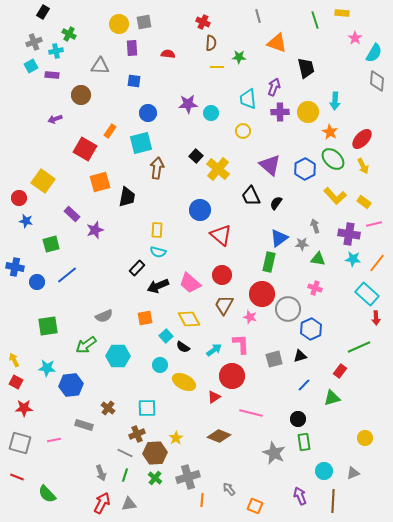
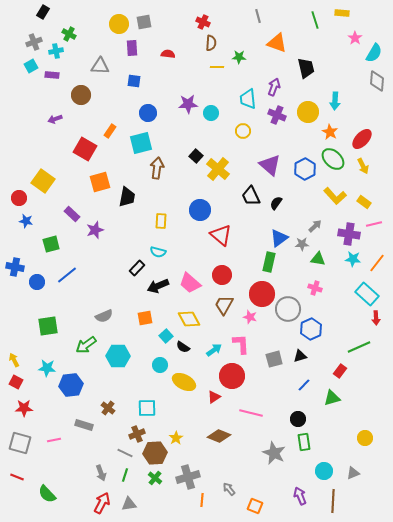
purple cross at (280, 112): moved 3 px left, 3 px down; rotated 24 degrees clockwise
gray arrow at (315, 226): rotated 64 degrees clockwise
yellow rectangle at (157, 230): moved 4 px right, 9 px up
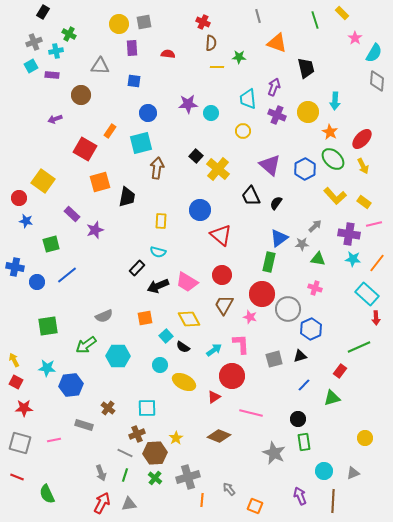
yellow rectangle at (342, 13): rotated 40 degrees clockwise
pink trapezoid at (190, 283): moved 3 px left, 1 px up; rotated 10 degrees counterclockwise
green semicircle at (47, 494): rotated 18 degrees clockwise
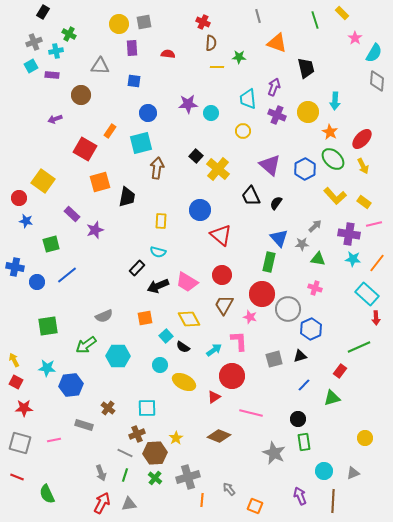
blue triangle at (279, 238): rotated 36 degrees counterclockwise
pink L-shape at (241, 344): moved 2 px left, 3 px up
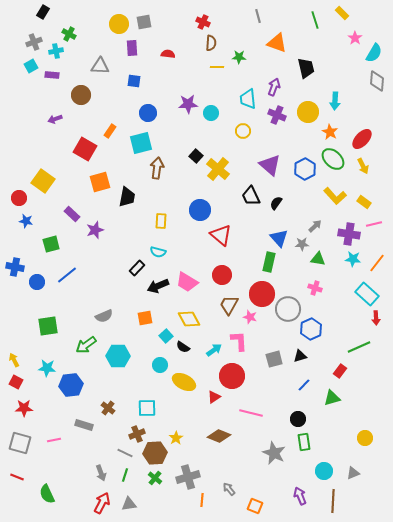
brown trapezoid at (224, 305): moved 5 px right
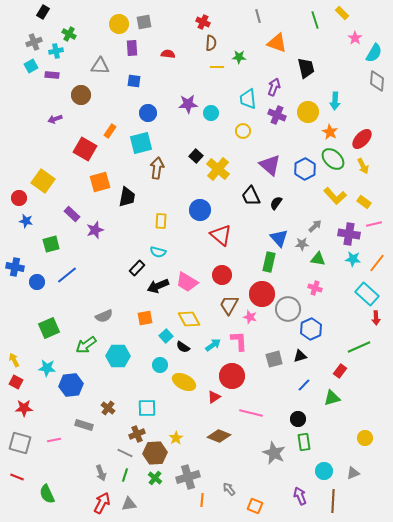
green square at (48, 326): moved 1 px right, 2 px down; rotated 15 degrees counterclockwise
cyan arrow at (214, 350): moved 1 px left, 5 px up
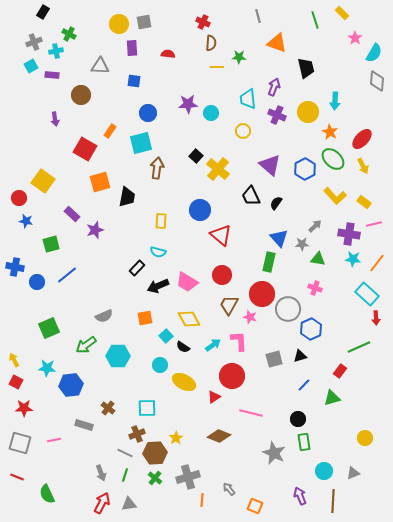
purple arrow at (55, 119): rotated 80 degrees counterclockwise
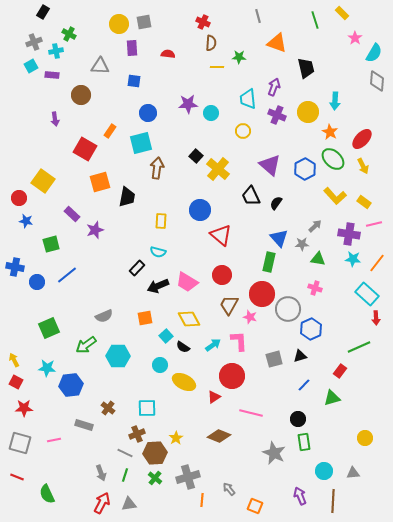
gray triangle at (353, 473): rotated 16 degrees clockwise
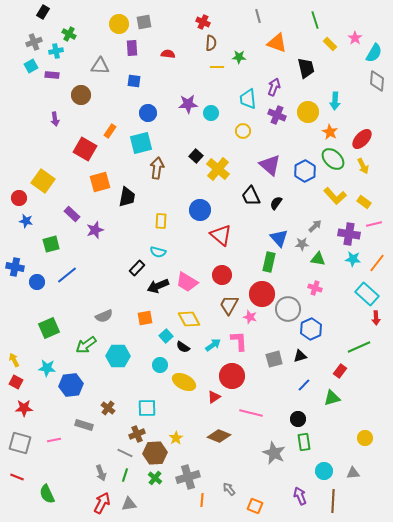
yellow rectangle at (342, 13): moved 12 px left, 31 px down
blue hexagon at (305, 169): moved 2 px down
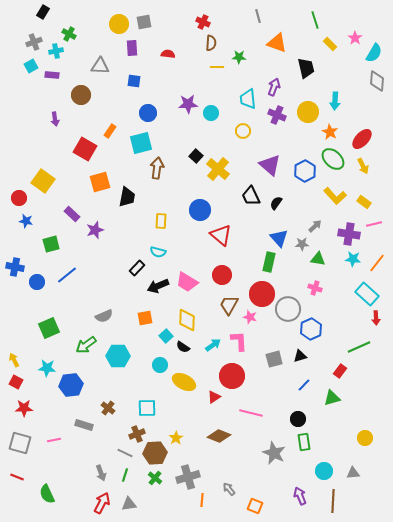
yellow diamond at (189, 319): moved 2 px left, 1 px down; rotated 30 degrees clockwise
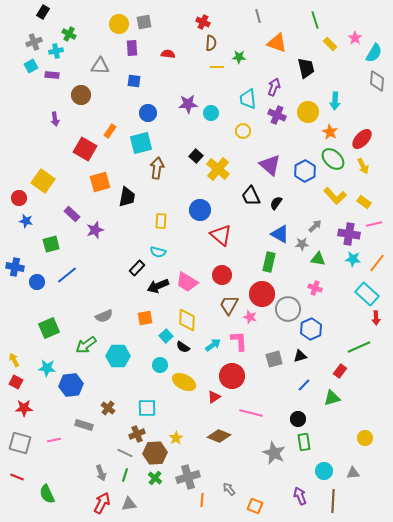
blue triangle at (279, 238): moved 1 px right, 4 px up; rotated 18 degrees counterclockwise
